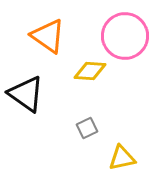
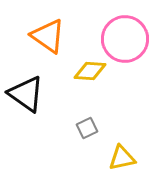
pink circle: moved 3 px down
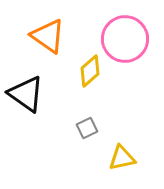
yellow diamond: rotated 44 degrees counterclockwise
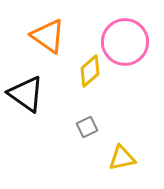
pink circle: moved 3 px down
gray square: moved 1 px up
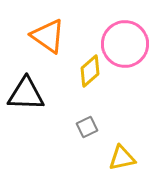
pink circle: moved 2 px down
black triangle: rotated 33 degrees counterclockwise
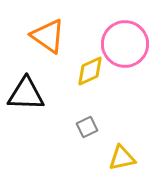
yellow diamond: rotated 16 degrees clockwise
